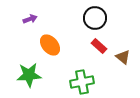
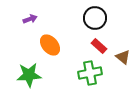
green cross: moved 8 px right, 9 px up
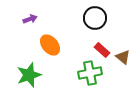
red rectangle: moved 3 px right, 4 px down
green star: rotated 15 degrees counterclockwise
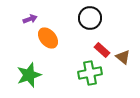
black circle: moved 5 px left
orange ellipse: moved 2 px left, 7 px up
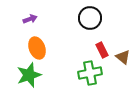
orange ellipse: moved 11 px left, 10 px down; rotated 20 degrees clockwise
red rectangle: rotated 21 degrees clockwise
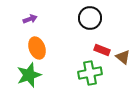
red rectangle: rotated 42 degrees counterclockwise
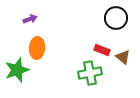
black circle: moved 26 px right
orange ellipse: rotated 25 degrees clockwise
green star: moved 12 px left, 5 px up
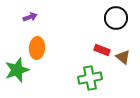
purple arrow: moved 2 px up
green cross: moved 5 px down
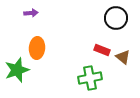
purple arrow: moved 1 px right, 4 px up; rotated 16 degrees clockwise
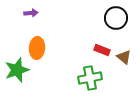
brown triangle: moved 1 px right
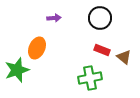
purple arrow: moved 23 px right, 5 px down
black circle: moved 16 px left
orange ellipse: rotated 20 degrees clockwise
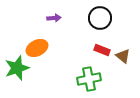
orange ellipse: rotated 40 degrees clockwise
brown triangle: moved 1 px left, 1 px up
green star: moved 2 px up
green cross: moved 1 px left, 1 px down
